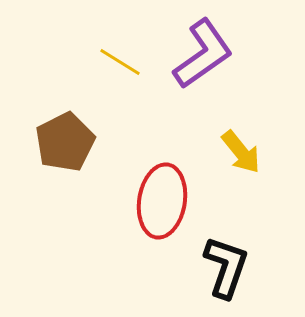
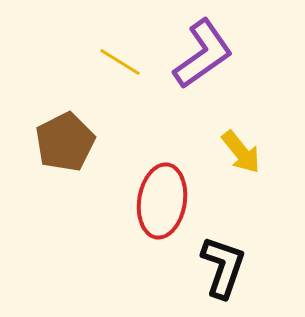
black L-shape: moved 3 px left
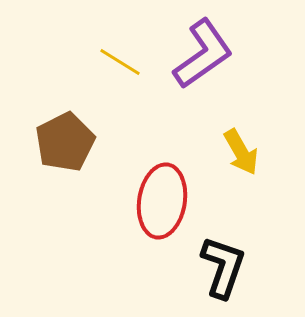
yellow arrow: rotated 9 degrees clockwise
